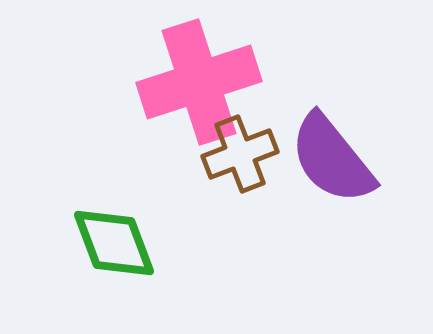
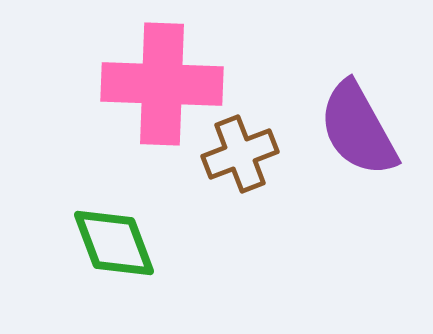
pink cross: moved 37 px left, 2 px down; rotated 20 degrees clockwise
purple semicircle: moved 26 px right, 30 px up; rotated 10 degrees clockwise
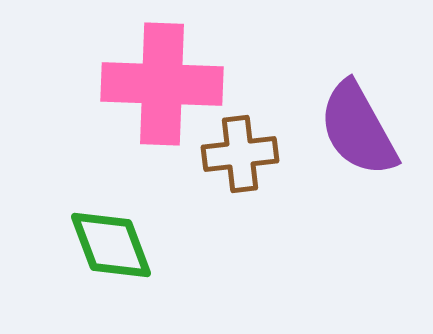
brown cross: rotated 14 degrees clockwise
green diamond: moved 3 px left, 2 px down
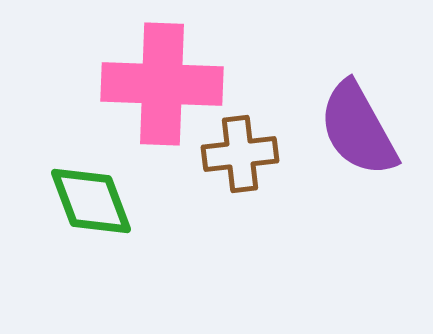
green diamond: moved 20 px left, 44 px up
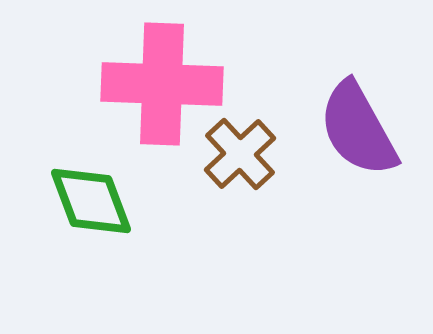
brown cross: rotated 36 degrees counterclockwise
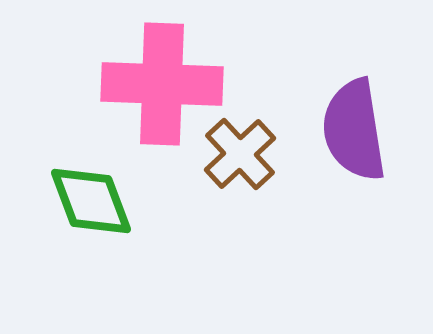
purple semicircle: moved 4 px left, 1 px down; rotated 20 degrees clockwise
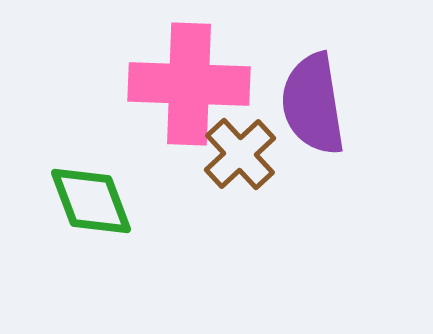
pink cross: moved 27 px right
purple semicircle: moved 41 px left, 26 px up
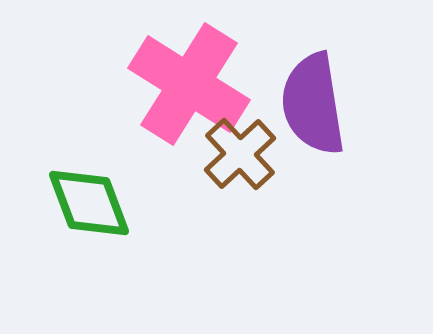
pink cross: rotated 30 degrees clockwise
green diamond: moved 2 px left, 2 px down
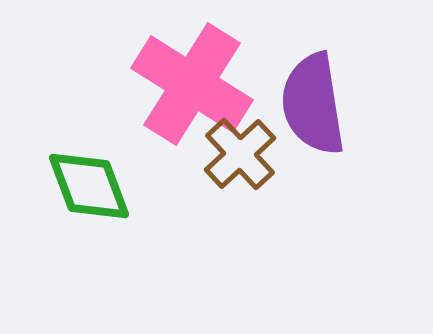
pink cross: moved 3 px right
green diamond: moved 17 px up
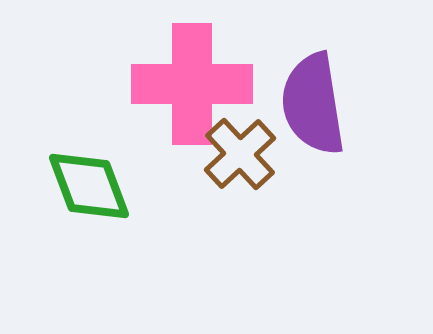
pink cross: rotated 32 degrees counterclockwise
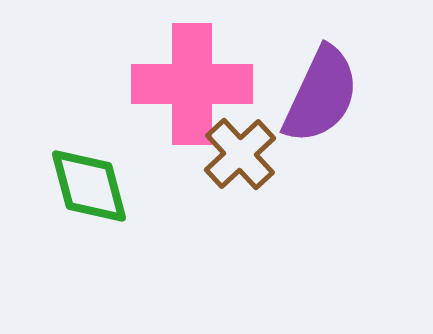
purple semicircle: moved 8 px right, 9 px up; rotated 146 degrees counterclockwise
green diamond: rotated 6 degrees clockwise
